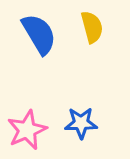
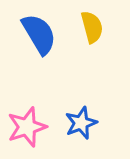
blue star: rotated 20 degrees counterclockwise
pink star: moved 3 px up; rotated 6 degrees clockwise
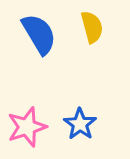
blue star: moved 1 px left, 1 px down; rotated 16 degrees counterclockwise
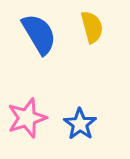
pink star: moved 9 px up
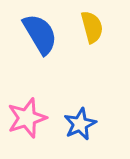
blue semicircle: moved 1 px right
blue star: rotated 12 degrees clockwise
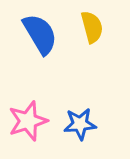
pink star: moved 1 px right, 3 px down
blue star: rotated 20 degrees clockwise
